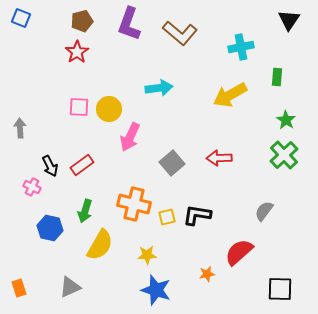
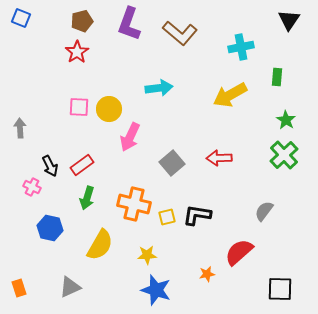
green arrow: moved 2 px right, 13 px up
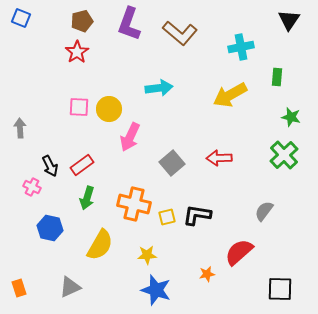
green star: moved 5 px right, 3 px up; rotated 18 degrees counterclockwise
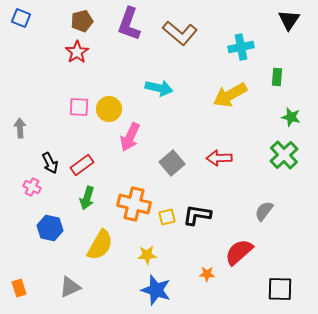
cyan arrow: rotated 20 degrees clockwise
black arrow: moved 3 px up
orange star: rotated 14 degrees clockwise
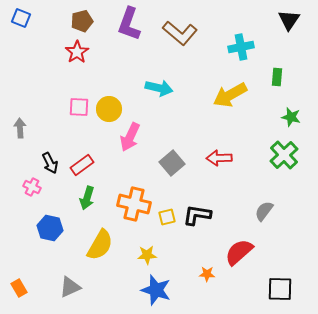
orange rectangle: rotated 12 degrees counterclockwise
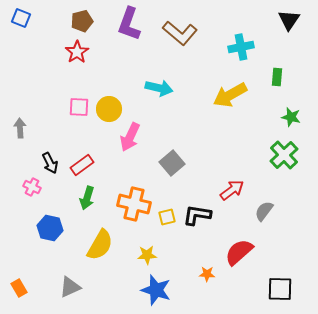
red arrow: moved 13 px right, 32 px down; rotated 145 degrees clockwise
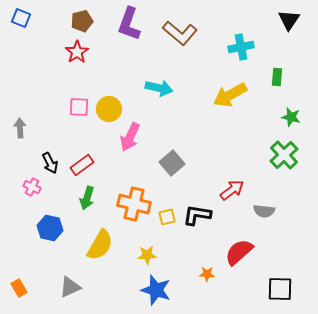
gray semicircle: rotated 120 degrees counterclockwise
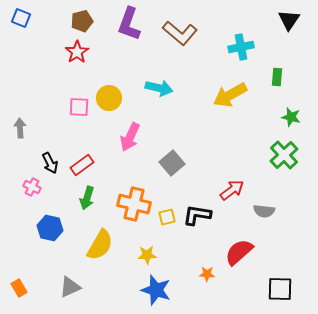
yellow circle: moved 11 px up
